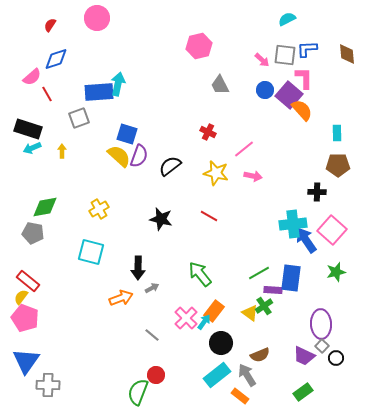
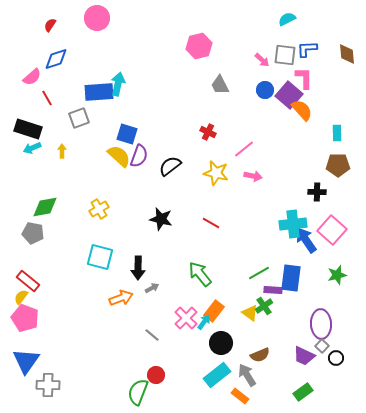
red line at (47, 94): moved 4 px down
red line at (209, 216): moved 2 px right, 7 px down
cyan square at (91, 252): moved 9 px right, 5 px down
green star at (336, 272): moved 1 px right, 3 px down
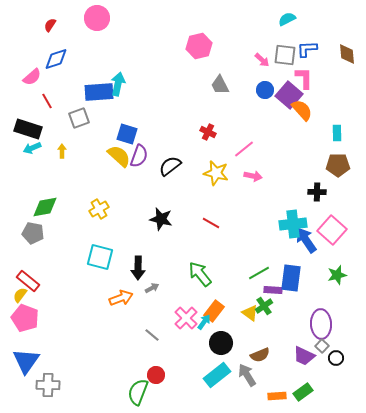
red line at (47, 98): moved 3 px down
yellow semicircle at (21, 297): moved 1 px left, 2 px up
orange rectangle at (240, 396): moved 37 px right; rotated 42 degrees counterclockwise
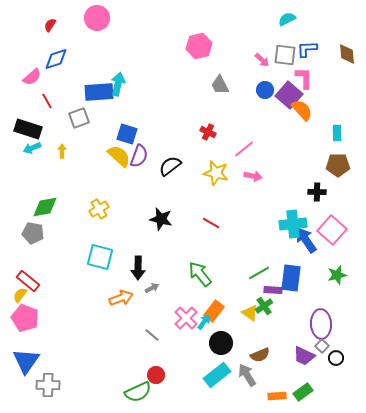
green semicircle at (138, 392): rotated 136 degrees counterclockwise
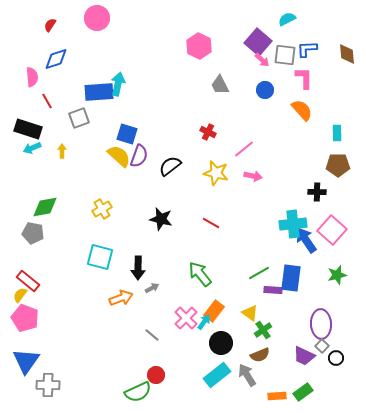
pink hexagon at (199, 46): rotated 20 degrees counterclockwise
pink semicircle at (32, 77): rotated 54 degrees counterclockwise
purple square at (289, 95): moved 31 px left, 53 px up
yellow cross at (99, 209): moved 3 px right
green cross at (264, 306): moved 1 px left, 24 px down
